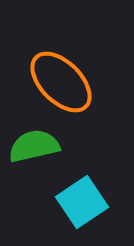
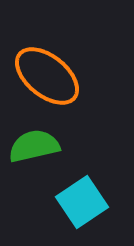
orange ellipse: moved 14 px left, 6 px up; rotated 6 degrees counterclockwise
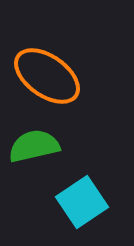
orange ellipse: rotated 4 degrees counterclockwise
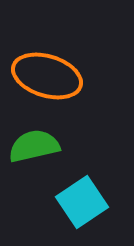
orange ellipse: rotated 18 degrees counterclockwise
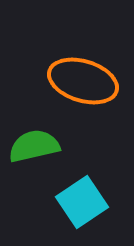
orange ellipse: moved 36 px right, 5 px down
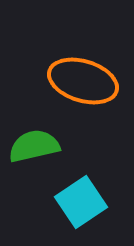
cyan square: moved 1 px left
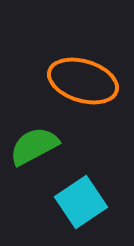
green semicircle: rotated 15 degrees counterclockwise
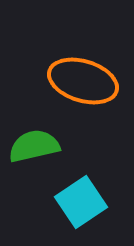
green semicircle: rotated 15 degrees clockwise
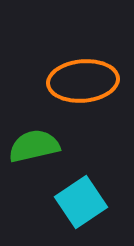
orange ellipse: rotated 22 degrees counterclockwise
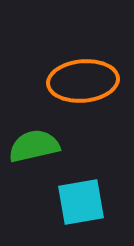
cyan square: rotated 24 degrees clockwise
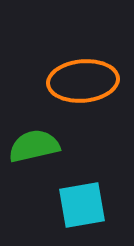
cyan square: moved 1 px right, 3 px down
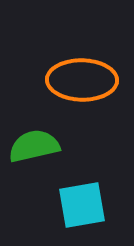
orange ellipse: moved 1 px left, 1 px up; rotated 6 degrees clockwise
